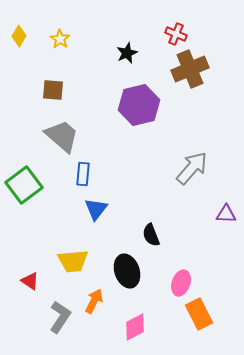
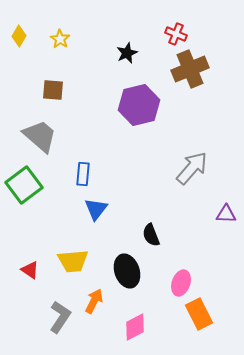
gray trapezoid: moved 22 px left
red triangle: moved 11 px up
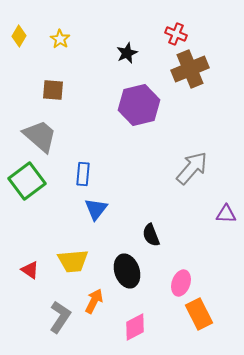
green square: moved 3 px right, 4 px up
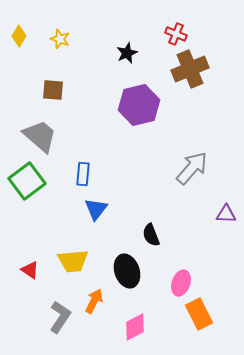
yellow star: rotated 12 degrees counterclockwise
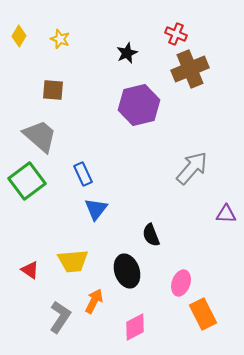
blue rectangle: rotated 30 degrees counterclockwise
orange rectangle: moved 4 px right
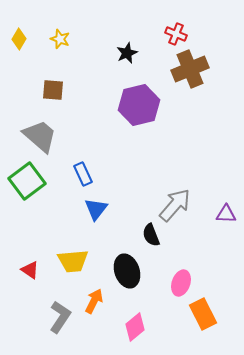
yellow diamond: moved 3 px down
gray arrow: moved 17 px left, 37 px down
pink diamond: rotated 12 degrees counterclockwise
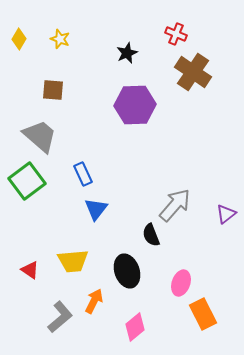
brown cross: moved 3 px right, 3 px down; rotated 33 degrees counterclockwise
purple hexagon: moved 4 px left; rotated 12 degrees clockwise
purple triangle: rotated 40 degrees counterclockwise
gray L-shape: rotated 16 degrees clockwise
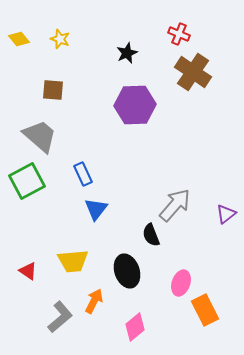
red cross: moved 3 px right
yellow diamond: rotated 70 degrees counterclockwise
green square: rotated 9 degrees clockwise
red triangle: moved 2 px left, 1 px down
orange rectangle: moved 2 px right, 4 px up
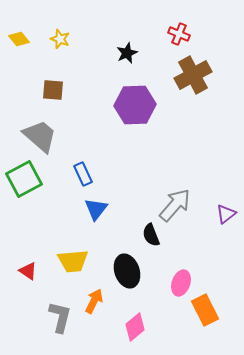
brown cross: moved 3 px down; rotated 27 degrees clockwise
green square: moved 3 px left, 2 px up
gray L-shape: rotated 36 degrees counterclockwise
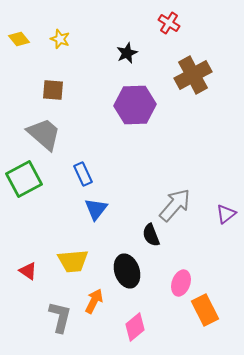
red cross: moved 10 px left, 11 px up; rotated 10 degrees clockwise
gray trapezoid: moved 4 px right, 2 px up
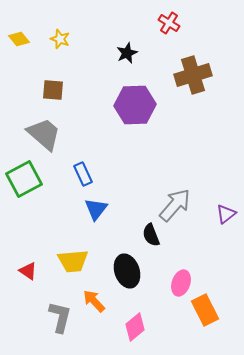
brown cross: rotated 12 degrees clockwise
orange arrow: rotated 70 degrees counterclockwise
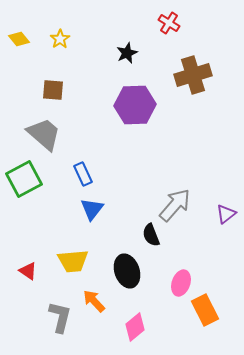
yellow star: rotated 18 degrees clockwise
blue triangle: moved 4 px left
